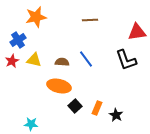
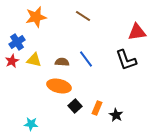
brown line: moved 7 px left, 4 px up; rotated 35 degrees clockwise
blue cross: moved 1 px left, 2 px down
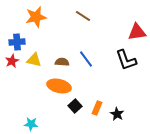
blue cross: rotated 28 degrees clockwise
black star: moved 1 px right, 1 px up
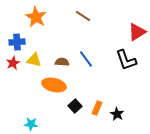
orange star: rotated 30 degrees counterclockwise
red triangle: rotated 24 degrees counterclockwise
red star: moved 1 px right, 2 px down
orange ellipse: moved 5 px left, 1 px up
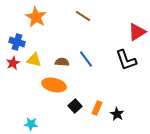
blue cross: rotated 21 degrees clockwise
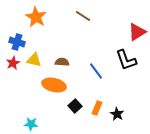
blue line: moved 10 px right, 12 px down
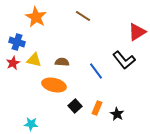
black L-shape: moved 2 px left; rotated 20 degrees counterclockwise
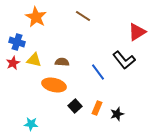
blue line: moved 2 px right, 1 px down
black star: rotated 24 degrees clockwise
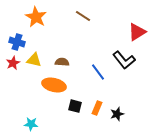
black square: rotated 32 degrees counterclockwise
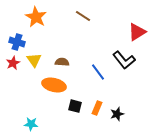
yellow triangle: rotated 42 degrees clockwise
